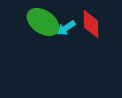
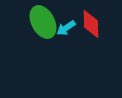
green ellipse: rotated 28 degrees clockwise
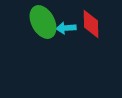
cyan arrow: rotated 30 degrees clockwise
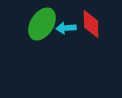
green ellipse: moved 1 px left, 2 px down; rotated 60 degrees clockwise
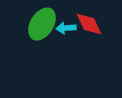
red diamond: moved 2 px left; rotated 24 degrees counterclockwise
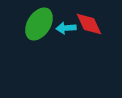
green ellipse: moved 3 px left
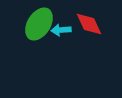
cyan arrow: moved 5 px left, 2 px down
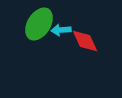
red diamond: moved 4 px left, 17 px down
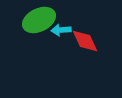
green ellipse: moved 4 px up; rotated 32 degrees clockwise
